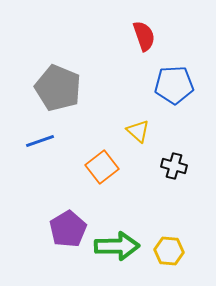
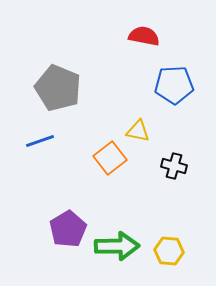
red semicircle: rotated 60 degrees counterclockwise
yellow triangle: rotated 30 degrees counterclockwise
orange square: moved 8 px right, 9 px up
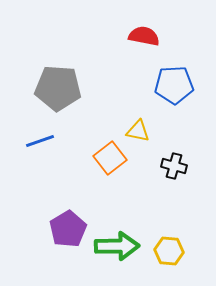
gray pentagon: rotated 18 degrees counterclockwise
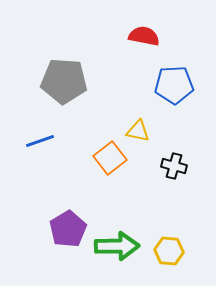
gray pentagon: moved 6 px right, 7 px up
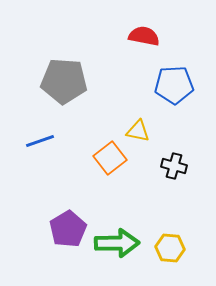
green arrow: moved 3 px up
yellow hexagon: moved 1 px right, 3 px up
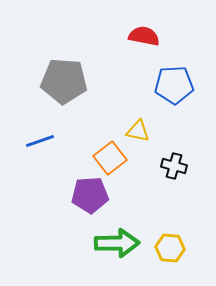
purple pentagon: moved 22 px right, 34 px up; rotated 27 degrees clockwise
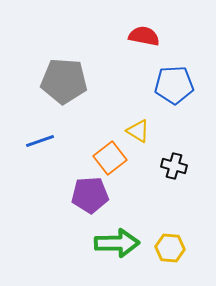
yellow triangle: rotated 20 degrees clockwise
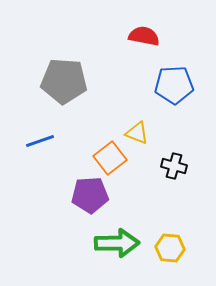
yellow triangle: moved 1 px left, 2 px down; rotated 10 degrees counterclockwise
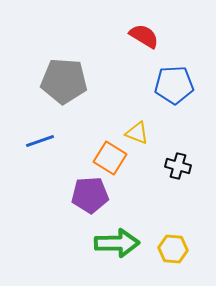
red semicircle: rotated 20 degrees clockwise
orange square: rotated 20 degrees counterclockwise
black cross: moved 4 px right
yellow hexagon: moved 3 px right, 1 px down
